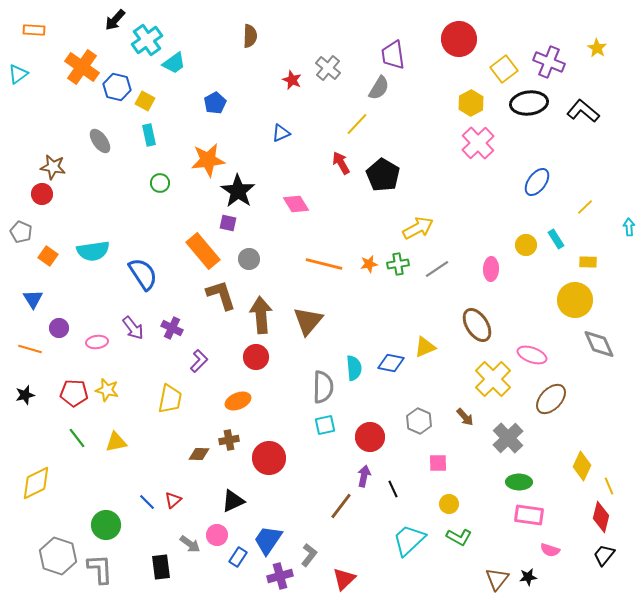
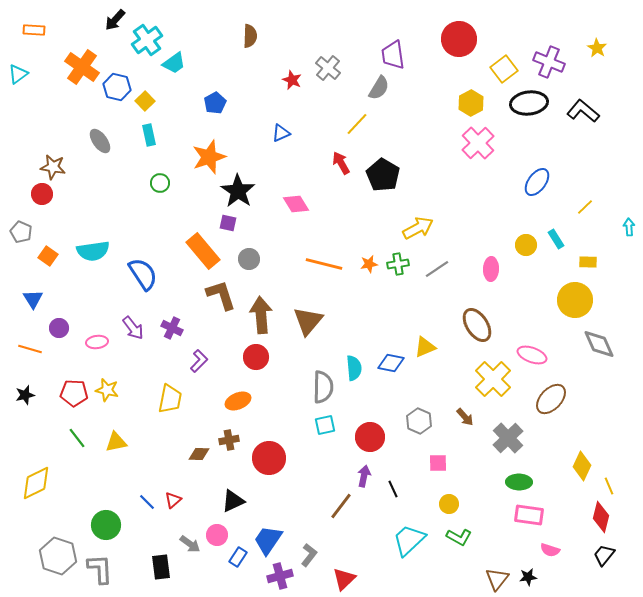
yellow square at (145, 101): rotated 18 degrees clockwise
orange star at (208, 160): moved 1 px right, 3 px up; rotated 12 degrees counterclockwise
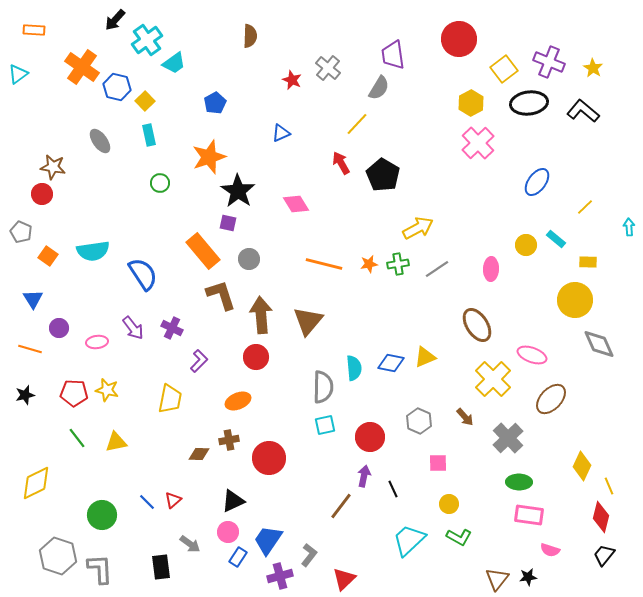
yellow star at (597, 48): moved 4 px left, 20 px down
cyan rectangle at (556, 239): rotated 18 degrees counterclockwise
yellow triangle at (425, 347): moved 10 px down
green circle at (106, 525): moved 4 px left, 10 px up
pink circle at (217, 535): moved 11 px right, 3 px up
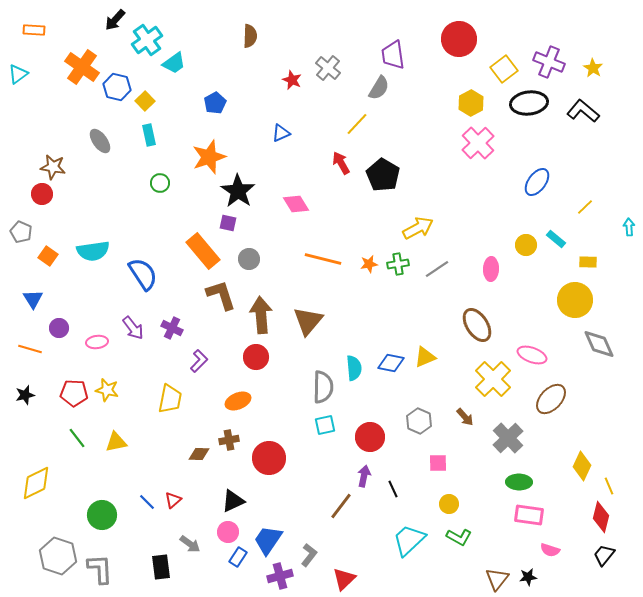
orange line at (324, 264): moved 1 px left, 5 px up
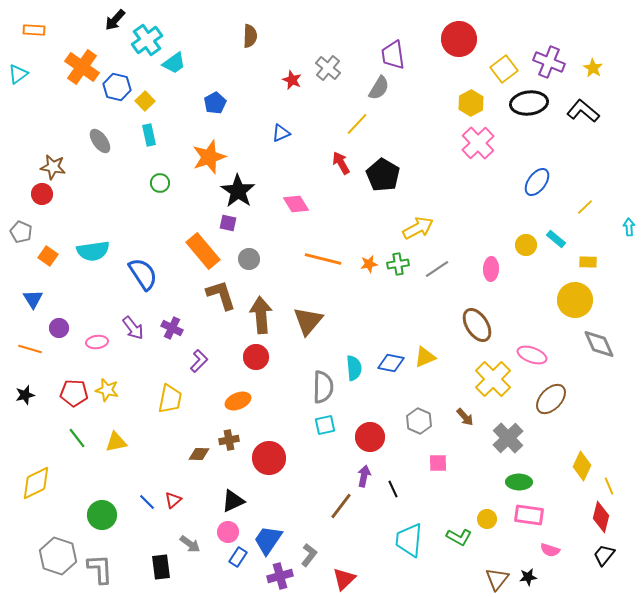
yellow circle at (449, 504): moved 38 px right, 15 px down
cyan trapezoid at (409, 540): rotated 42 degrees counterclockwise
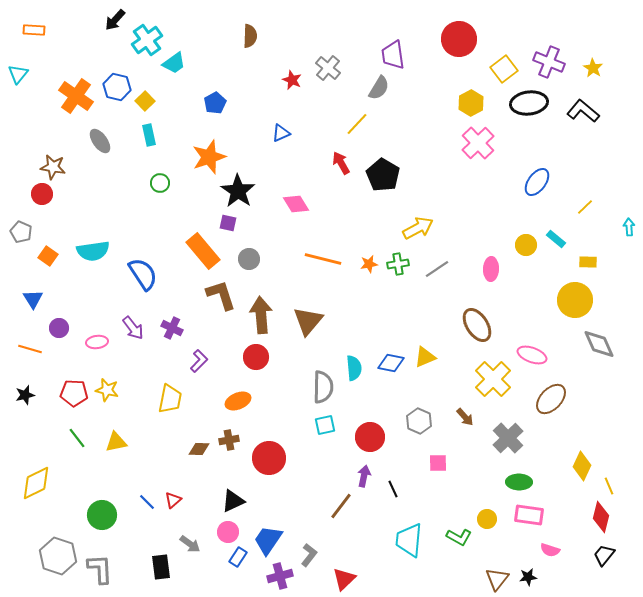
orange cross at (82, 67): moved 6 px left, 29 px down
cyan triangle at (18, 74): rotated 15 degrees counterclockwise
brown diamond at (199, 454): moved 5 px up
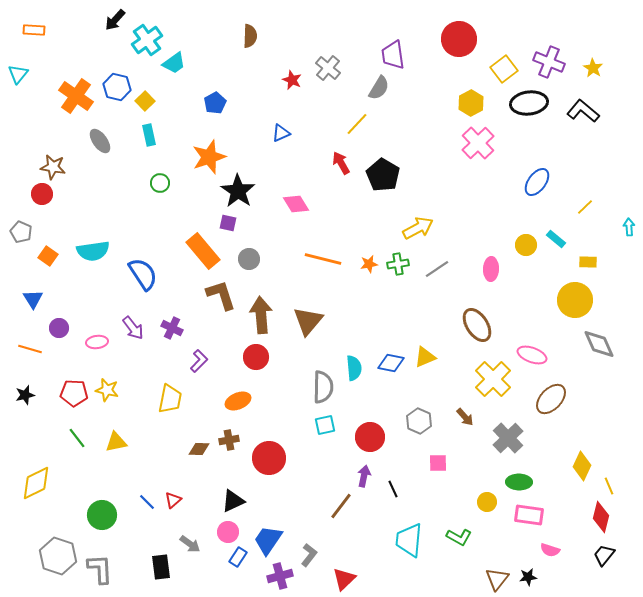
yellow circle at (487, 519): moved 17 px up
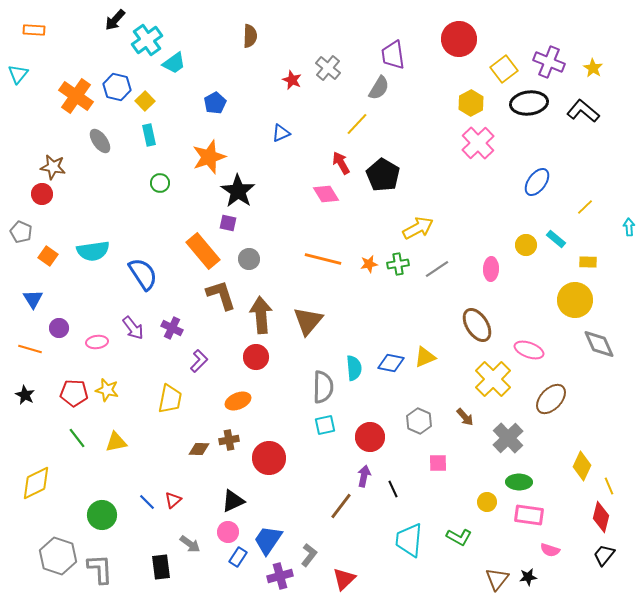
pink diamond at (296, 204): moved 30 px right, 10 px up
pink ellipse at (532, 355): moved 3 px left, 5 px up
black star at (25, 395): rotated 30 degrees counterclockwise
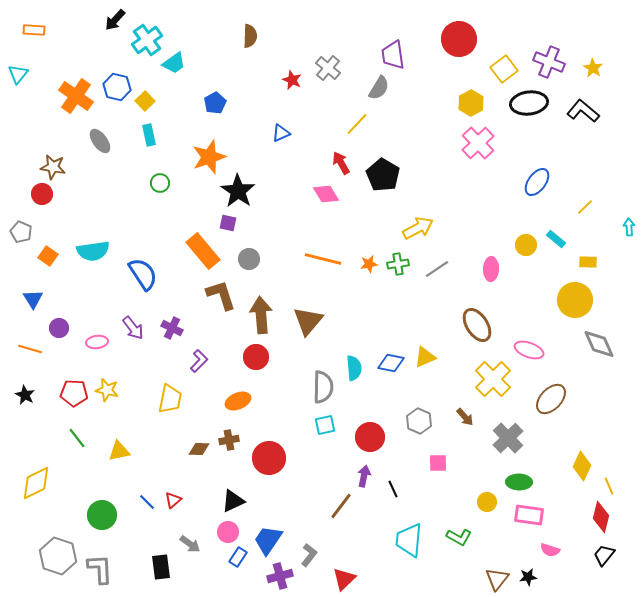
yellow triangle at (116, 442): moved 3 px right, 9 px down
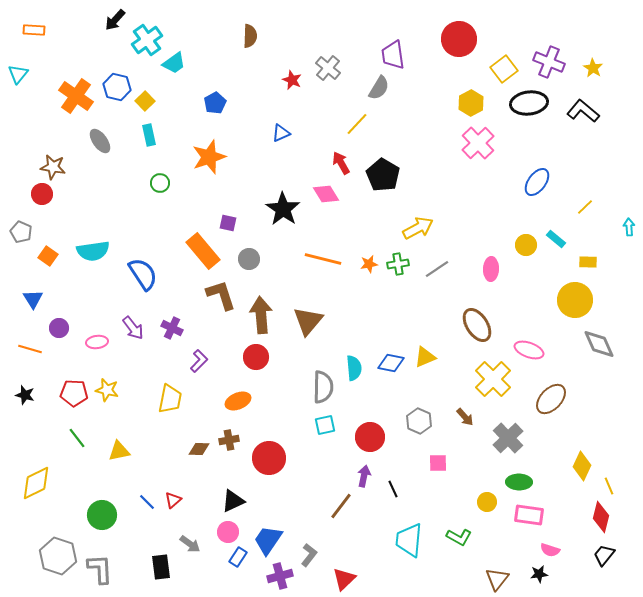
black star at (238, 191): moved 45 px right, 18 px down
black star at (25, 395): rotated 12 degrees counterclockwise
black star at (528, 577): moved 11 px right, 3 px up
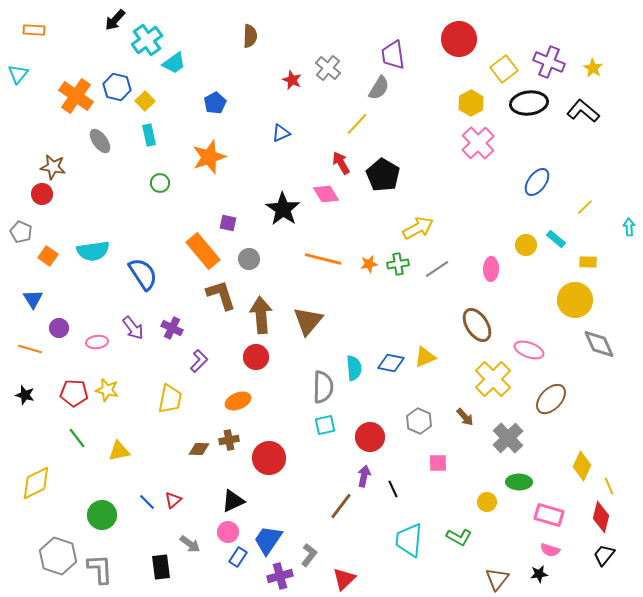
pink rectangle at (529, 515): moved 20 px right; rotated 8 degrees clockwise
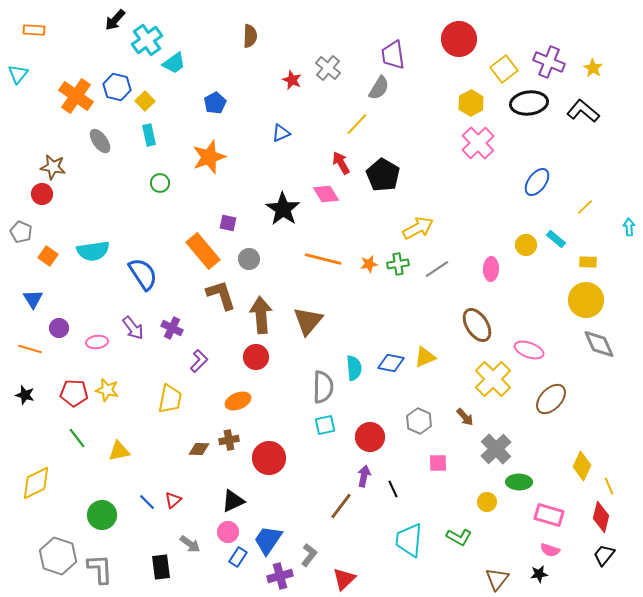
yellow circle at (575, 300): moved 11 px right
gray cross at (508, 438): moved 12 px left, 11 px down
